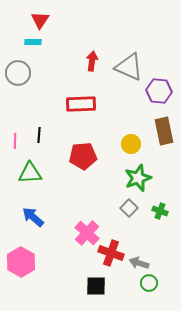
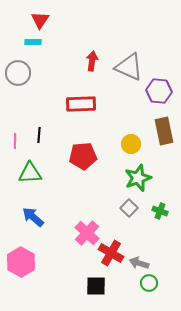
red cross: rotated 10 degrees clockwise
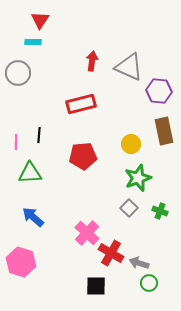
red rectangle: rotated 12 degrees counterclockwise
pink line: moved 1 px right, 1 px down
pink hexagon: rotated 12 degrees counterclockwise
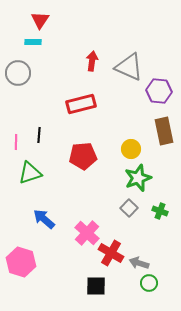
yellow circle: moved 5 px down
green triangle: rotated 15 degrees counterclockwise
blue arrow: moved 11 px right, 2 px down
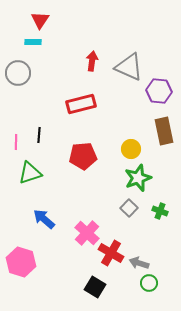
black square: moved 1 px left, 1 px down; rotated 30 degrees clockwise
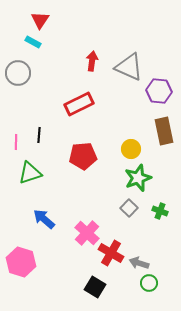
cyan rectangle: rotated 28 degrees clockwise
red rectangle: moved 2 px left; rotated 12 degrees counterclockwise
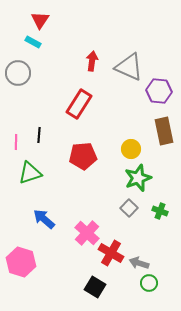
red rectangle: rotated 32 degrees counterclockwise
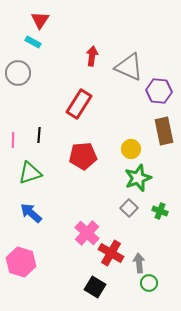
red arrow: moved 5 px up
pink line: moved 3 px left, 2 px up
blue arrow: moved 13 px left, 6 px up
gray arrow: rotated 66 degrees clockwise
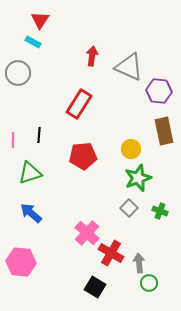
pink hexagon: rotated 12 degrees counterclockwise
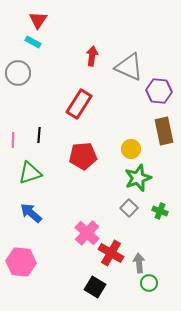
red triangle: moved 2 px left
